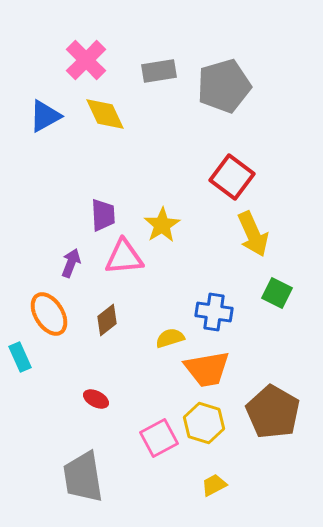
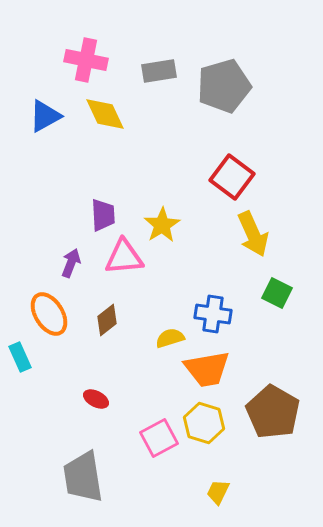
pink cross: rotated 33 degrees counterclockwise
blue cross: moved 1 px left, 2 px down
yellow trapezoid: moved 4 px right, 7 px down; rotated 36 degrees counterclockwise
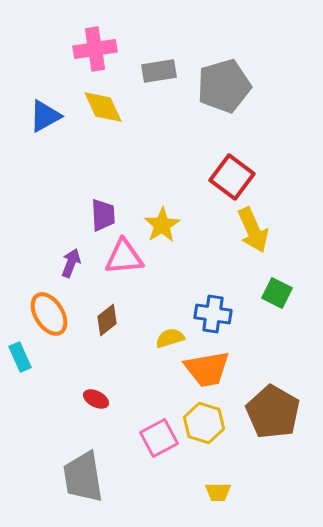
pink cross: moved 9 px right, 11 px up; rotated 21 degrees counterclockwise
yellow diamond: moved 2 px left, 7 px up
yellow arrow: moved 4 px up
yellow trapezoid: rotated 116 degrees counterclockwise
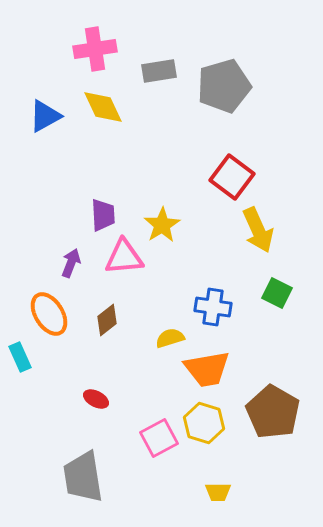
yellow arrow: moved 5 px right
blue cross: moved 7 px up
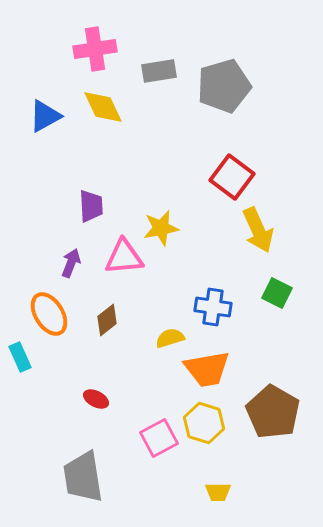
purple trapezoid: moved 12 px left, 9 px up
yellow star: moved 1 px left, 3 px down; rotated 21 degrees clockwise
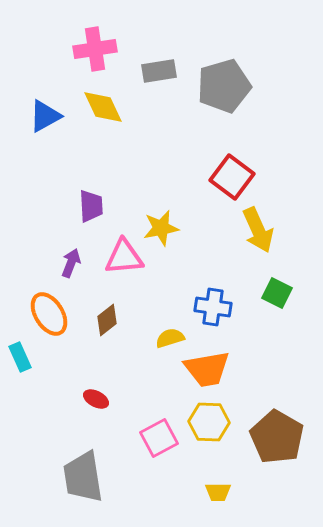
brown pentagon: moved 4 px right, 25 px down
yellow hexagon: moved 5 px right, 1 px up; rotated 15 degrees counterclockwise
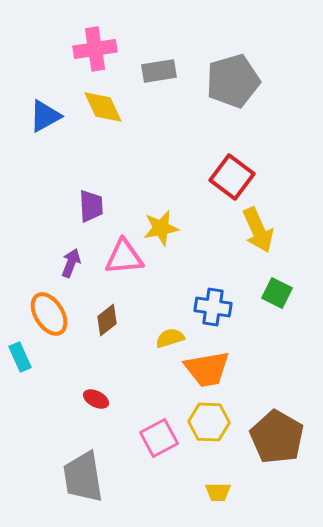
gray pentagon: moved 9 px right, 5 px up
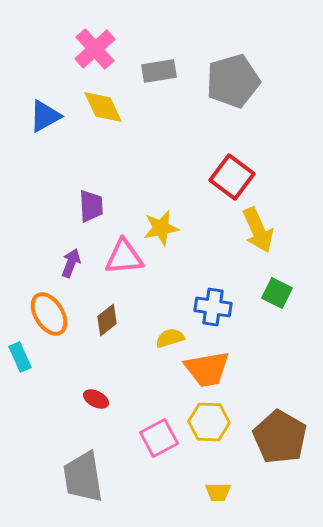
pink cross: rotated 33 degrees counterclockwise
brown pentagon: moved 3 px right
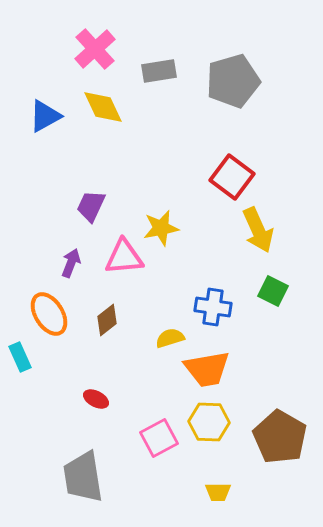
purple trapezoid: rotated 152 degrees counterclockwise
green square: moved 4 px left, 2 px up
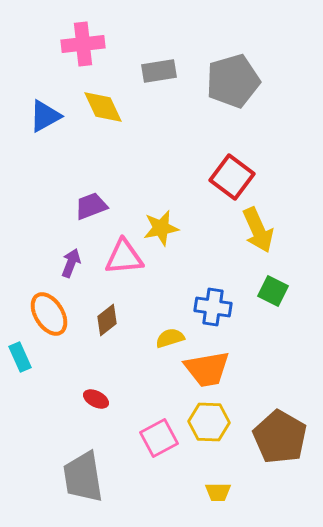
pink cross: moved 12 px left, 5 px up; rotated 36 degrees clockwise
purple trapezoid: rotated 44 degrees clockwise
